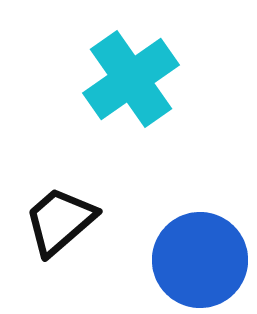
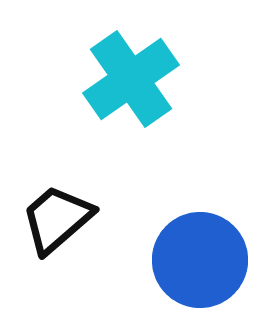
black trapezoid: moved 3 px left, 2 px up
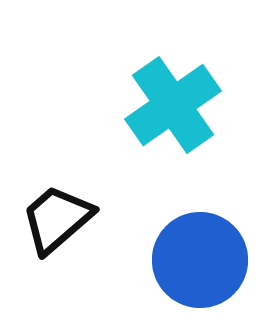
cyan cross: moved 42 px right, 26 px down
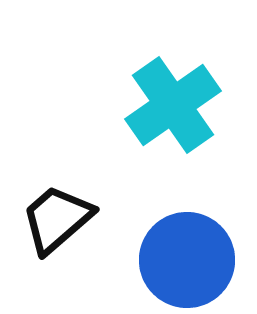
blue circle: moved 13 px left
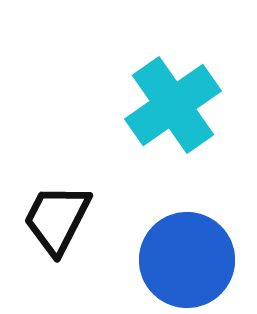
black trapezoid: rotated 22 degrees counterclockwise
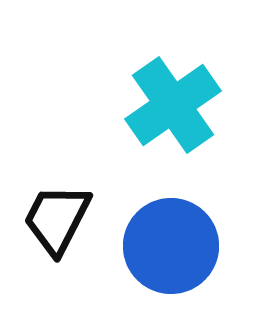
blue circle: moved 16 px left, 14 px up
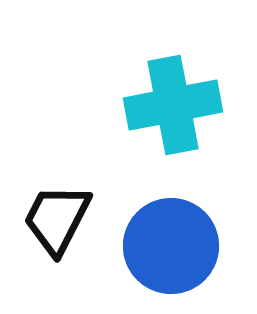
cyan cross: rotated 24 degrees clockwise
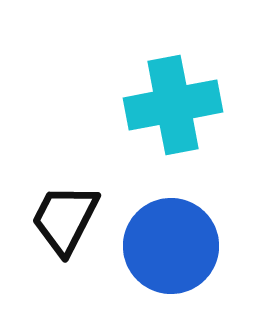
black trapezoid: moved 8 px right
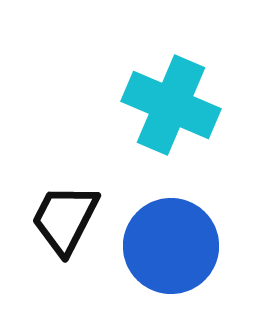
cyan cross: moved 2 px left; rotated 34 degrees clockwise
